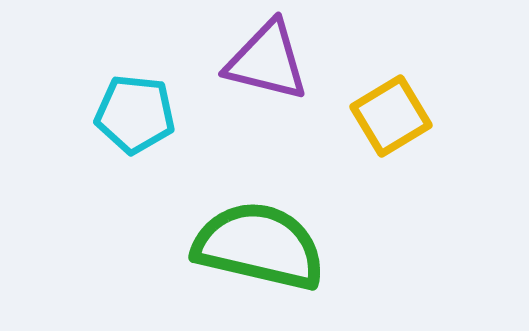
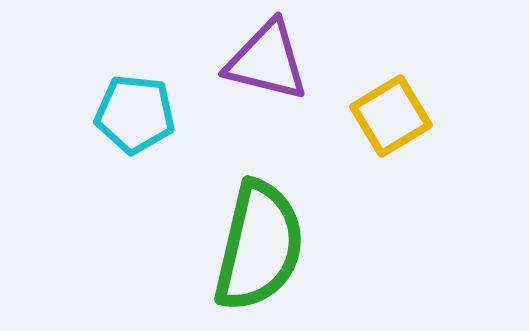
green semicircle: rotated 90 degrees clockwise
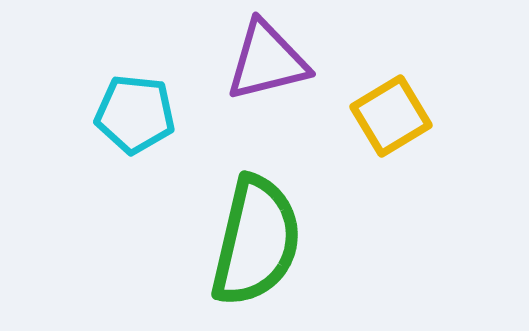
purple triangle: rotated 28 degrees counterclockwise
green semicircle: moved 3 px left, 5 px up
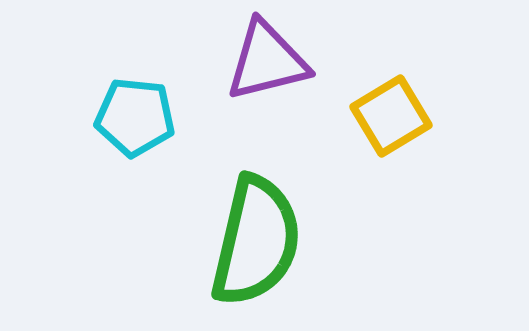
cyan pentagon: moved 3 px down
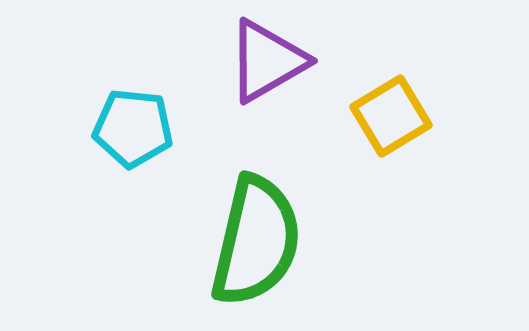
purple triangle: rotated 16 degrees counterclockwise
cyan pentagon: moved 2 px left, 11 px down
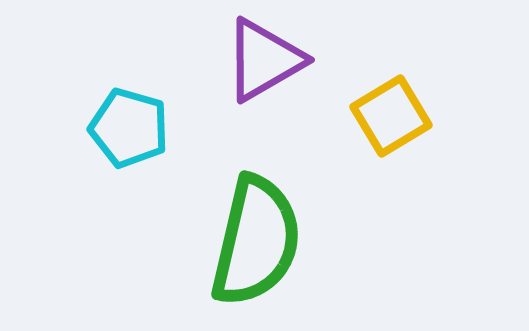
purple triangle: moved 3 px left, 1 px up
cyan pentagon: moved 4 px left; rotated 10 degrees clockwise
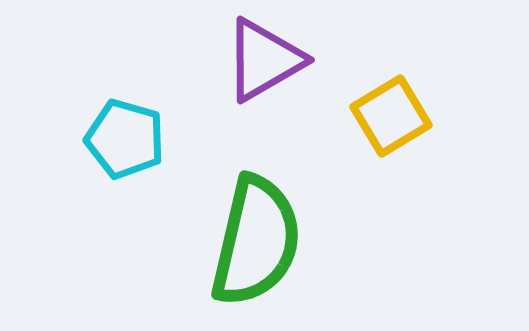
cyan pentagon: moved 4 px left, 11 px down
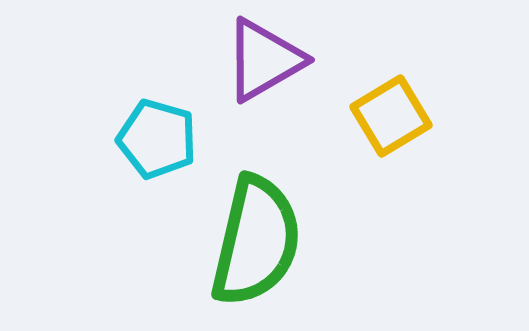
cyan pentagon: moved 32 px right
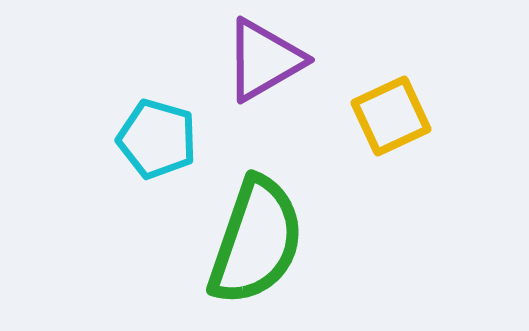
yellow square: rotated 6 degrees clockwise
green semicircle: rotated 6 degrees clockwise
